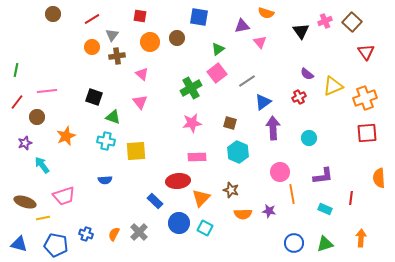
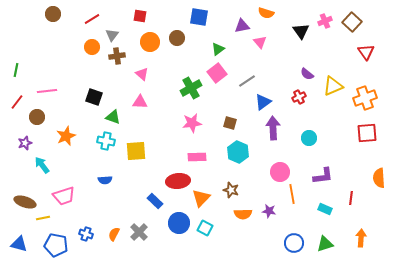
pink triangle at (140, 102): rotated 49 degrees counterclockwise
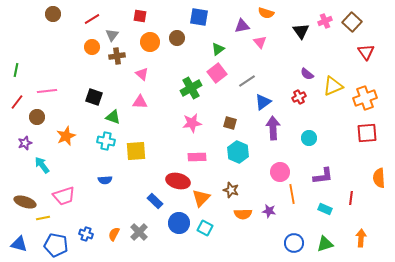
red ellipse at (178, 181): rotated 20 degrees clockwise
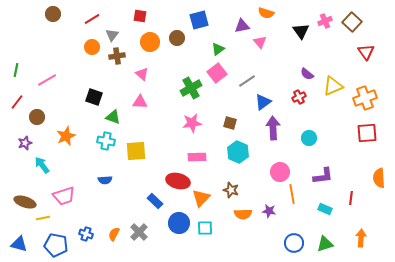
blue square at (199, 17): moved 3 px down; rotated 24 degrees counterclockwise
pink line at (47, 91): moved 11 px up; rotated 24 degrees counterclockwise
cyan square at (205, 228): rotated 28 degrees counterclockwise
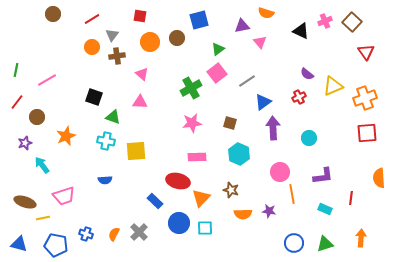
black triangle at (301, 31): rotated 30 degrees counterclockwise
cyan hexagon at (238, 152): moved 1 px right, 2 px down
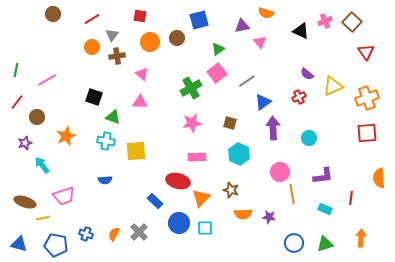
orange cross at (365, 98): moved 2 px right
purple star at (269, 211): moved 6 px down
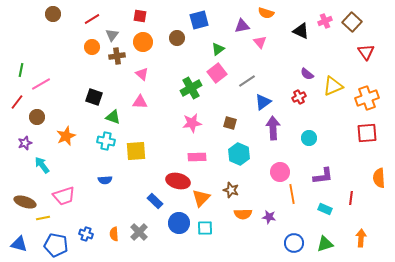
orange circle at (150, 42): moved 7 px left
green line at (16, 70): moved 5 px right
pink line at (47, 80): moved 6 px left, 4 px down
orange semicircle at (114, 234): rotated 32 degrees counterclockwise
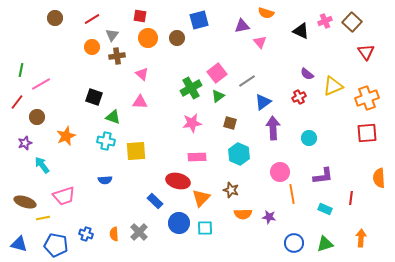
brown circle at (53, 14): moved 2 px right, 4 px down
orange circle at (143, 42): moved 5 px right, 4 px up
green triangle at (218, 49): moved 47 px down
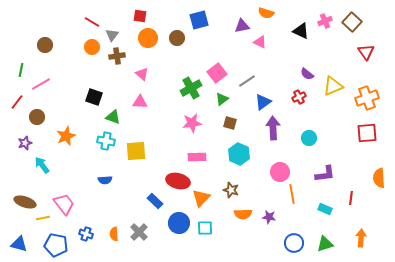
brown circle at (55, 18): moved 10 px left, 27 px down
red line at (92, 19): moved 3 px down; rotated 63 degrees clockwise
pink triangle at (260, 42): rotated 24 degrees counterclockwise
green triangle at (218, 96): moved 4 px right, 3 px down
purple L-shape at (323, 176): moved 2 px right, 2 px up
pink trapezoid at (64, 196): moved 8 px down; rotated 110 degrees counterclockwise
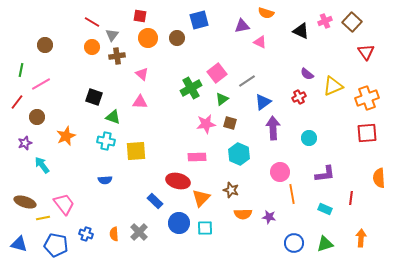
pink star at (192, 123): moved 14 px right, 1 px down
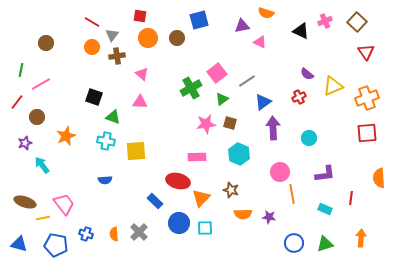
brown square at (352, 22): moved 5 px right
brown circle at (45, 45): moved 1 px right, 2 px up
